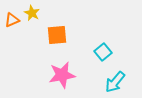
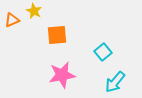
yellow star: moved 2 px right, 2 px up
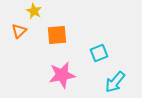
orange triangle: moved 7 px right, 11 px down; rotated 21 degrees counterclockwise
cyan square: moved 4 px left, 1 px down; rotated 18 degrees clockwise
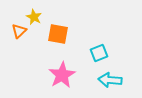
yellow star: moved 6 px down
orange square: moved 1 px right, 1 px up; rotated 15 degrees clockwise
pink star: rotated 20 degrees counterclockwise
cyan arrow: moved 5 px left, 2 px up; rotated 55 degrees clockwise
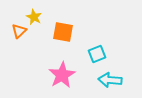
orange square: moved 5 px right, 2 px up
cyan square: moved 2 px left, 1 px down
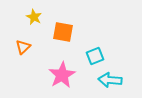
orange triangle: moved 4 px right, 16 px down
cyan square: moved 2 px left, 2 px down
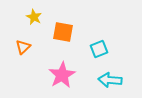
cyan square: moved 4 px right, 7 px up
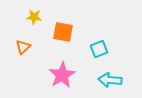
yellow star: rotated 21 degrees counterclockwise
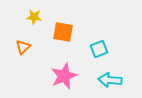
pink star: moved 2 px right, 1 px down; rotated 8 degrees clockwise
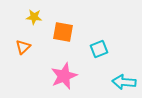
cyan arrow: moved 14 px right, 2 px down
